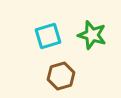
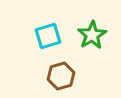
green star: rotated 24 degrees clockwise
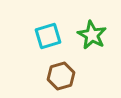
green star: rotated 12 degrees counterclockwise
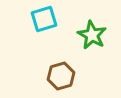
cyan square: moved 4 px left, 17 px up
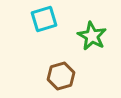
green star: moved 1 px down
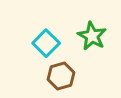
cyan square: moved 2 px right, 24 px down; rotated 28 degrees counterclockwise
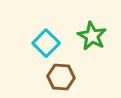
brown hexagon: moved 1 px down; rotated 20 degrees clockwise
